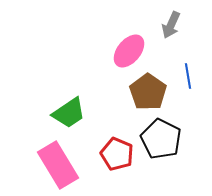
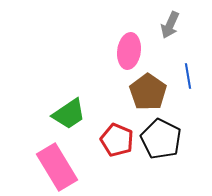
gray arrow: moved 1 px left
pink ellipse: rotated 32 degrees counterclockwise
green trapezoid: moved 1 px down
red pentagon: moved 14 px up
pink rectangle: moved 1 px left, 2 px down
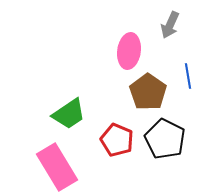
black pentagon: moved 4 px right
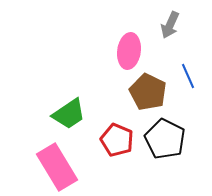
blue line: rotated 15 degrees counterclockwise
brown pentagon: rotated 9 degrees counterclockwise
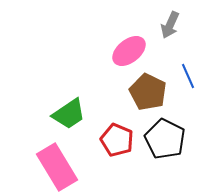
pink ellipse: rotated 44 degrees clockwise
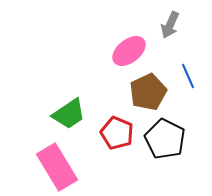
brown pentagon: rotated 21 degrees clockwise
red pentagon: moved 7 px up
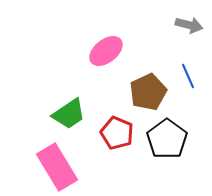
gray arrow: moved 19 px right; rotated 100 degrees counterclockwise
pink ellipse: moved 23 px left
black pentagon: moved 2 px right; rotated 9 degrees clockwise
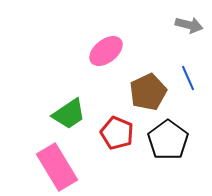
blue line: moved 2 px down
black pentagon: moved 1 px right, 1 px down
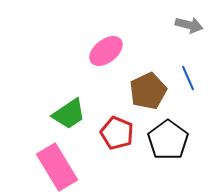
brown pentagon: moved 1 px up
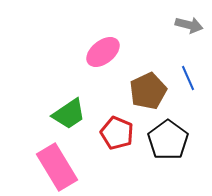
pink ellipse: moved 3 px left, 1 px down
